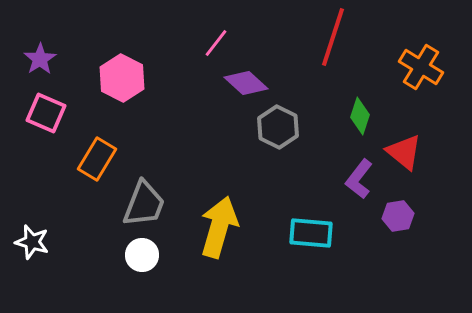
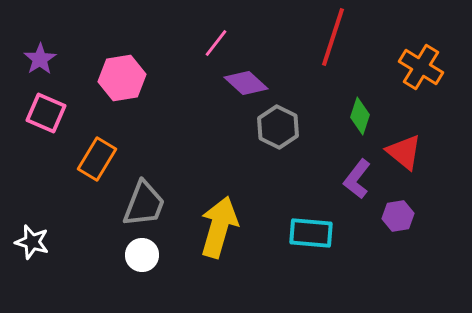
pink hexagon: rotated 24 degrees clockwise
purple L-shape: moved 2 px left
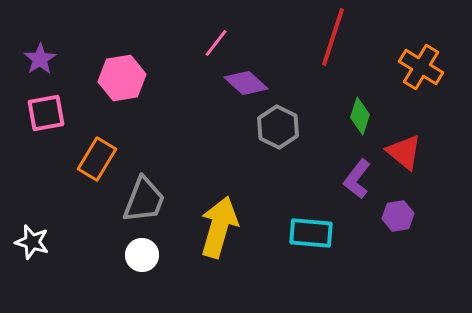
pink square: rotated 33 degrees counterclockwise
gray trapezoid: moved 4 px up
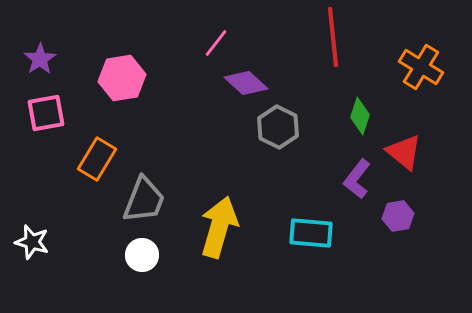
red line: rotated 24 degrees counterclockwise
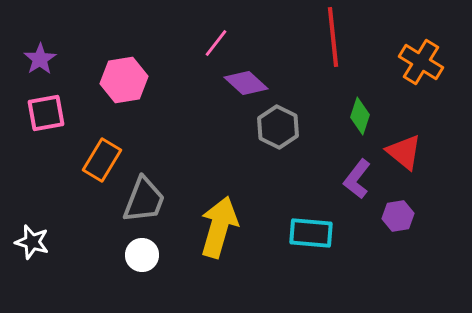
orange cross: moved 5 px up
pink hexagon: moved 2 px right, 2 px down
orange rectangle: moved 5 px right, 1 px down
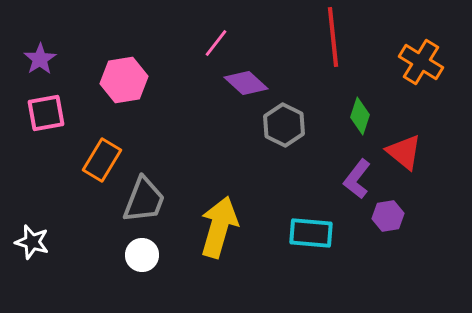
gray hexagon: moved 6 px right, 2 px up
purple hexagon: moved 10 px left
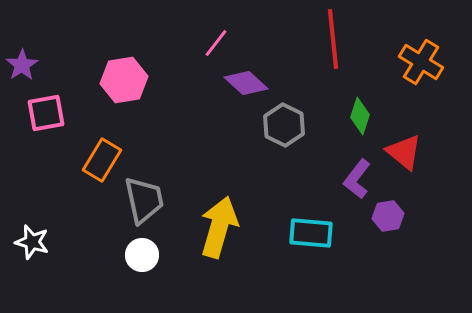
red line: moved 2 px down
purple star: moved 18 px left, 6 px down
gray trapezoid: rotated 33 degrees counterclockwise
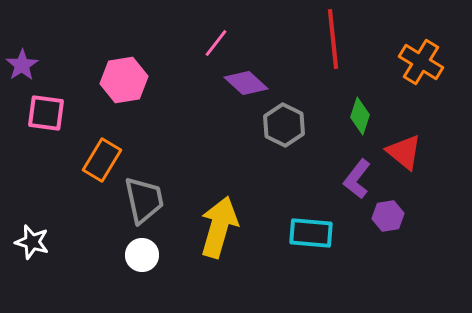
pink square: rotated 18 degrees clockwise
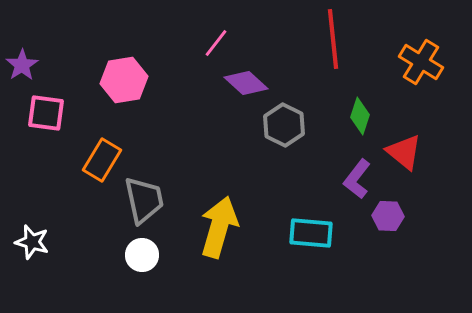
purple hexagon: rotated 12 degrees clockwise
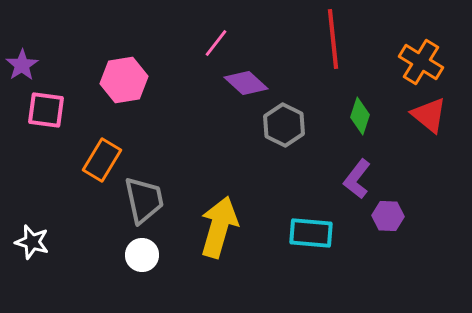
pink square: moved 3 px up
red triangle: moved 25 px right, 37 px up
